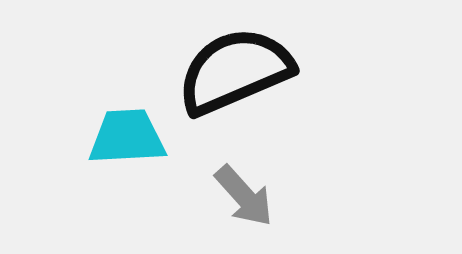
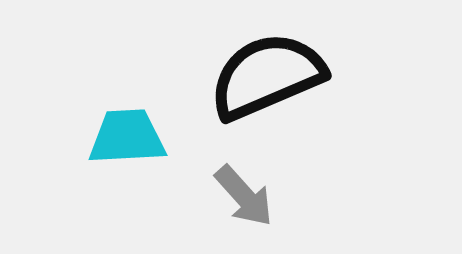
black semicircle: moved 32 px right, 5 px down
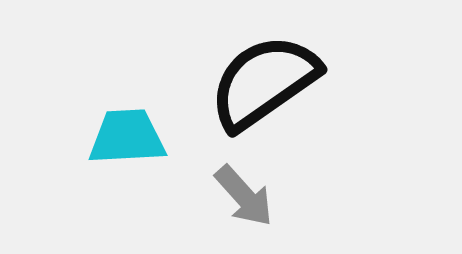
black semicircle: moved 3 px left, 6 px down; rotated 12 degrees counterclockwise
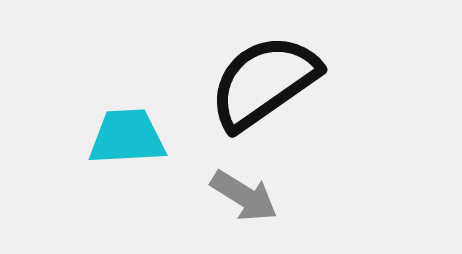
gray arrow: rotated 16 degrees counterclockwise
